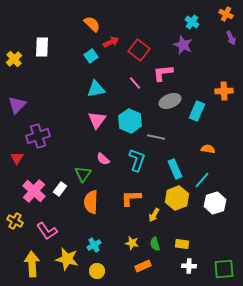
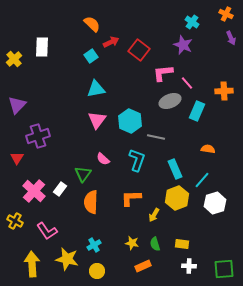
pink line at (135, 83): moved 52 px right
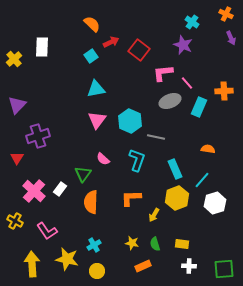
cyan rectangle at (197, 111): moved 2 px right, 4 px up
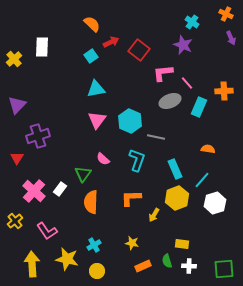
yellow cross at (15, 221): rotated 21 degrees clockwise
green semicircle at (155, 244): moved 12 px right, 17 px down
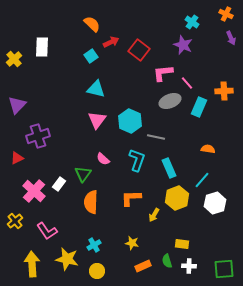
cyan triangle at (96, 89): rotated 24 degrees clockwise
red triangle at (17, 158): rotated 32 degrees clockwise
cyan rectangle at (175, 169): moved 6 px left, 1 px up
white rectangle at (60, 189): moved 1 px left, 5 px up
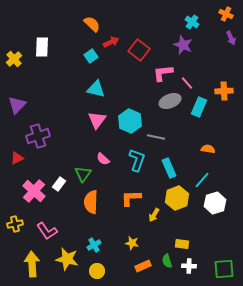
yellow cross at (15, 221): moved 3 px down; rotated 28 degrees clockwise
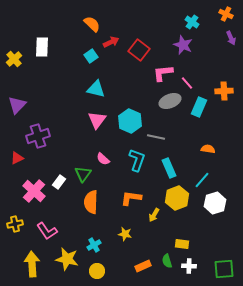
white rectangle at (59, 184): moved 2 px up
orange L-shape at (131, 198): rotated 10 degrees clockwise
yellow star at (132, 243): moved 7 px left, 9 px up
